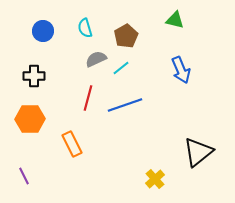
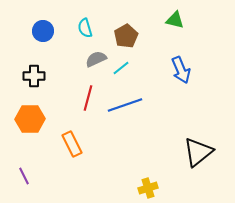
yellow cross: moved 7 px left, 9 px down; rotated 24 degrees clockwise
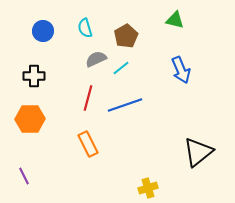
orange rectangle: moved 16 px right
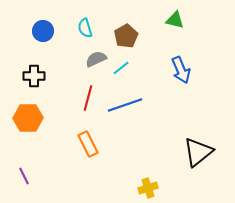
orange hexagon: moved 2 px left, 1 px up
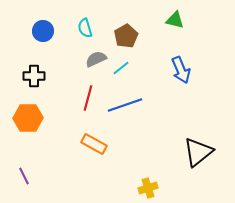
orange rectangle: moved 6 px right; rotated 35 degrees counterclockwise
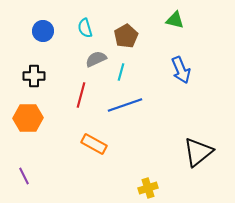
cyan line: moved 4 px down; rotated 36 degrees counterclockwise
red line: moved 7 px left, 3 px up
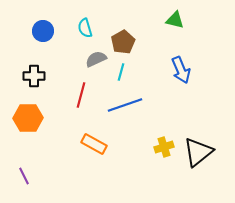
brown pentagon: moved 3 px left, 6 px down
yellow cross: moved 16 px right, 41 px up
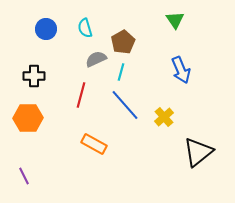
green triangle: rotated 42 degrees clockwise
blue circle: moved 3 px right, 2 px up
blue line: rotated 68 degrees clockwise
yellow cross: moved 30 px up; rotated 24 degrees counterclockwise
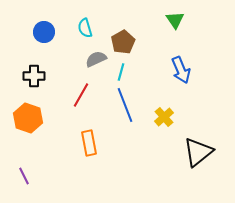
blue circle: moved 2 px left, 3 px down
red line: rotated 15 degrees clockwise
blue line: rotated 20 degrees clockwise
orange hexagon: rotated 20 degrees clockwise
orange rectangle: moved 5 px left, 1 px up; rotated 50 degrees clockwise
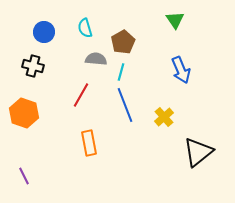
gray semicircle: rotated 30 degrees clockwise
black cross: moved 1 px left, 10 px up; rotated 15 degrees clockwise
orange hexagon: moved 4 px left, 5 px up
